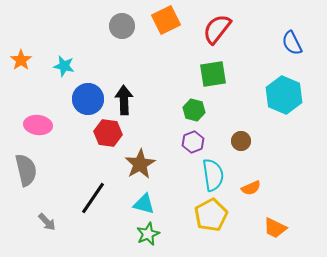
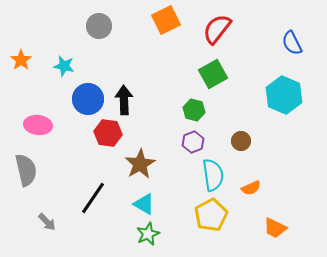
gray circle: moved 23 px left
green square: rotated 20 degrees counterclockwise
cyan triangle: rotated 15 degrees clockwise
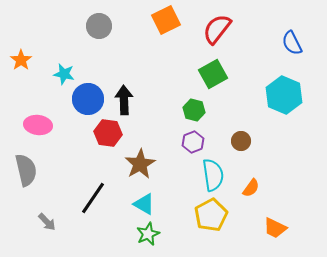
cyan star: moved 8 px down
orange semicircle: rotated 30 degrees counterclockwise
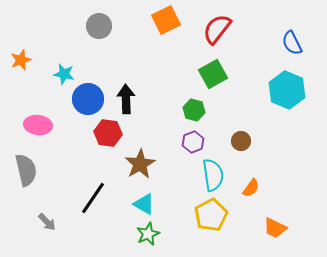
orange star: rotated 15 degrees clockwise
cyan hexagon: moved 3 px right, 5 px up
black arrow: moved 2 px right, 1 px up
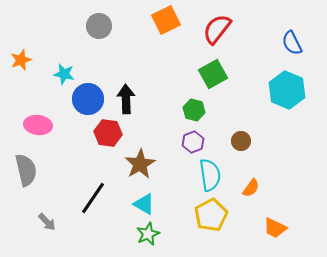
cyan semicircle: moved 3 px left
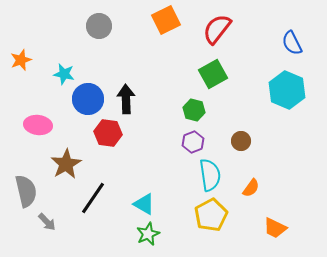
brown star: moved 74 px left
gray semicircle: moved 21 px down
